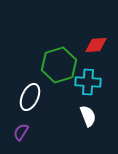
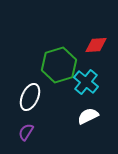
cyan cross: moved 2 px left; rotated 35 degrees clockwise
white semicircle: rotated 95 degrees counterclockwise
purple semicircle: moved 5 px right
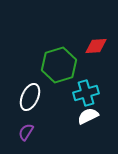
red diamond: moved 1 px down
cyan cross: moved 11 px down; rotated 35 degrees clockwise
